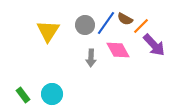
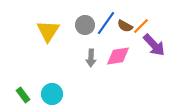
brown semicircle: moved 7 px down
pink diamond: moved 6 px down; rotated 70 degrees counterclockwise
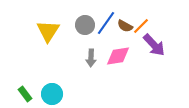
green rectangle: moved 2 px right, 1 px up
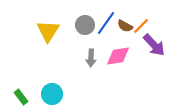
green rectangle: moved 4 px left, 3 px down
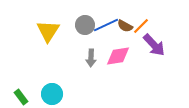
blue line: moved 2 px down; rotated 30 degrees clockwise
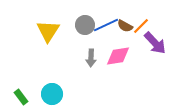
purple arrow: moved 1 px right, 2 px up
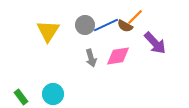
orange line: moved 6 px left, 9 px up
gray arrow: rotated 18 degrees counterclockwise
cyan circle: moved 1 px right
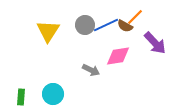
gray arrow: moved 12 px down; rotated 48 degrees counterclockwise
green rectangle: rotated 42 degrees clockwise
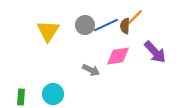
brown semicircle: rotated 63 degrees clockwise
purple arrow: moved 9 px down
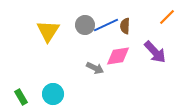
orange line: moved 32 px right
gray arrow: moved 4 px right, 2 px up
green rectangle: rotated 35 degrees counterclockwise
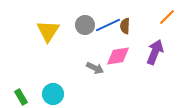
blue line: moved 2 px right
purple arrow: rotated 115 degrees counterclockwise
